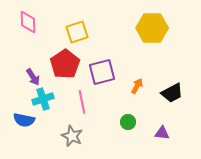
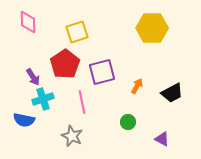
purple triangle: moved 6 px down; rotated 21 degrees clockwise
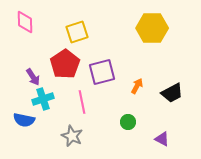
pink diamond: moved 3 px left
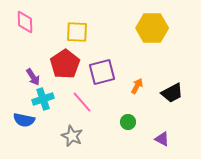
yellow square: rotated 20 degrees clockwise
pink line: rotated 30 degrees counterclockwise
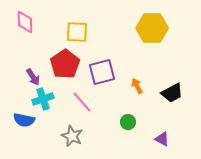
orange arrow: rotated 56 degrees counterclockwise
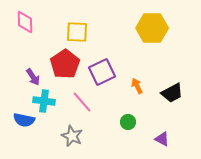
purple square: rotated 12 degrees counterclockwise
cyan cross: moved 1 px right, 2 px down; rotated 25 degrees clockwise
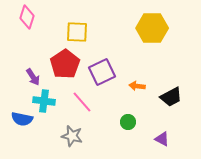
pink diamond: moved 2 px right, 5 px up; rotated 20 degrees clockwise
orange arrow: rotated 56 degrees counterclockwise
black trapezoid: moved 1 px left, 4 px down
blue semicircle: moved 2 px left, 1 px up
gray star: rotated 10 degrees counterclockwise
